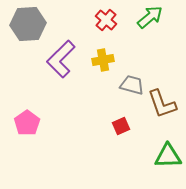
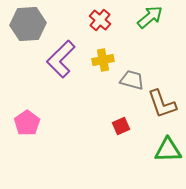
red cross: moved 6 px left
gray trapezoid: moved 5 px up
green triangle: moved 6 px up
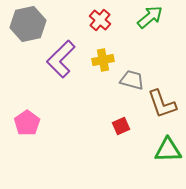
gray hexagon: rotated 8 degrees counterclockwise
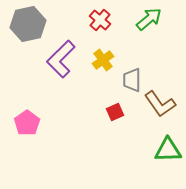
green arrow: moved 1 px left, 2 px down
yellow cross: rotated 25 degrees counterclockwise
gray trapezoid: rotated 105 degrees counterclockwise
brown L-shape: moved 2 px left; rotated 16 degrees counterclockwise
red square: moved 6 px left, 14 px up
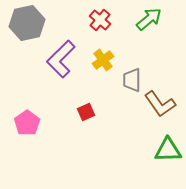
gray hexagon: moved 1 px left, 1 px up
red square: moved 29 px left
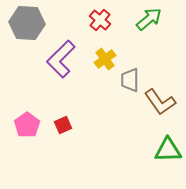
gray hexagon: rotated 16 degrees clockwise
yellow cross: moved 2 px right, 1 px up
gray trapezoid: moved 2 px left
brown L-shape: moved 2 px up
red square: moved 23 px left, 13 px down
pink pentagon: moved 2 px down
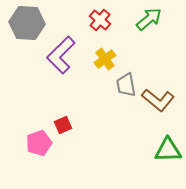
purple L-shape: moved 4 px up
gray trapezoid: moved 4 px left, 5 px down; rotated 10 degrees counterclockwise
brown L-shape: moved 2 px left, 2 px up; rotated 16 degrees counterclockwise
pink pentagon: moved 12 px right, 18 px down; rotated 15 degrees clockwise
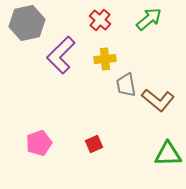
gray hexagon: rotated 16 degrees counterclockwise
yellow cross: rotated 30 degrees clockwise
red square: moved 31 px right, 19 px down
green triangle: moved 4 px down
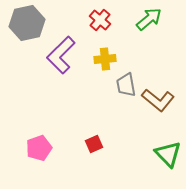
pink pentagon: moved 5 px down
green triangle: rotated 48 degrees clockwise
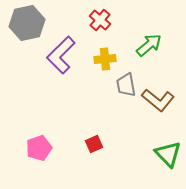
green arrow: moved 26 px down
